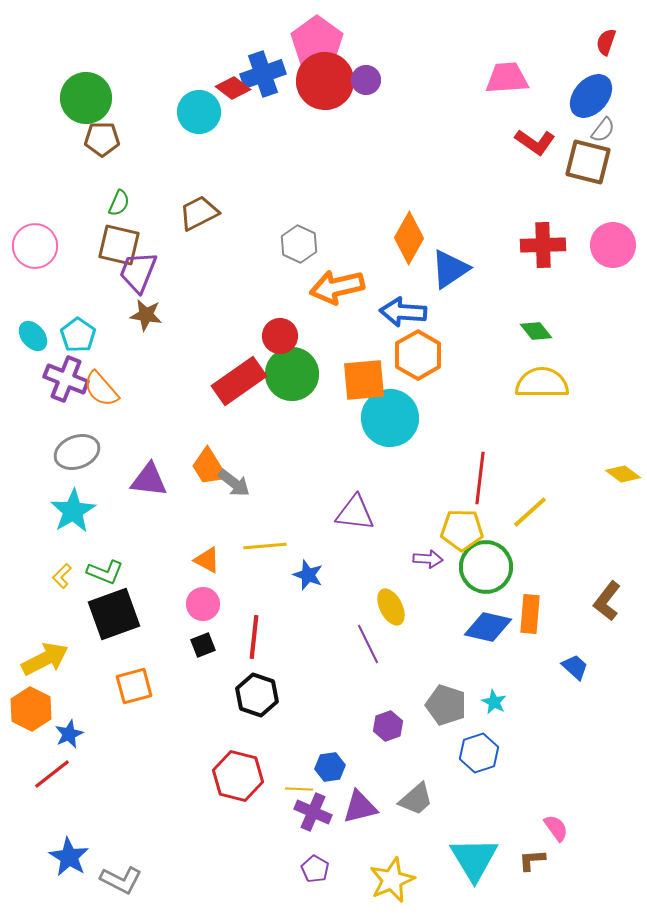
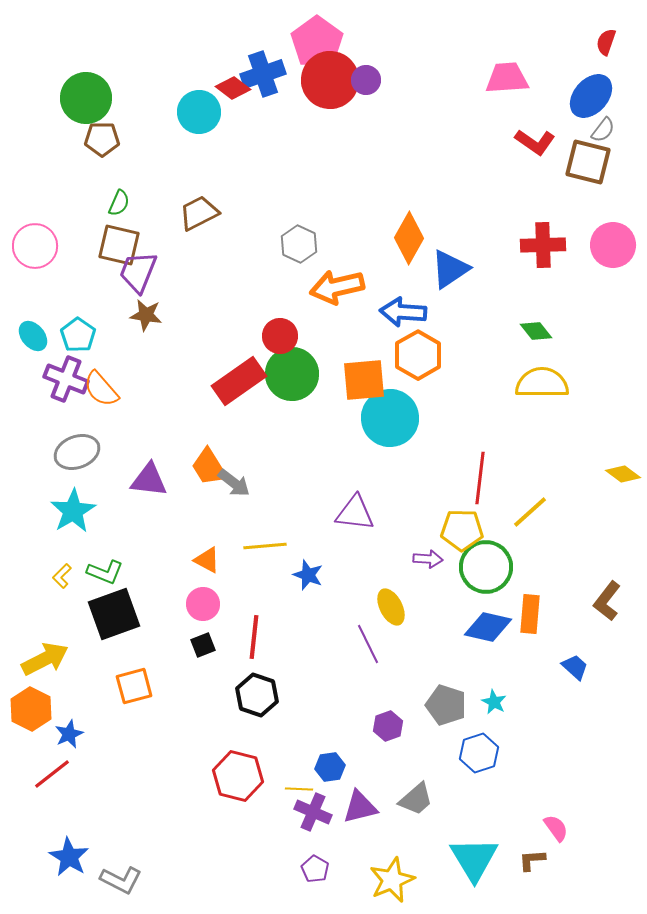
red circle at (325, 81): moved 5 px right, 1 px up
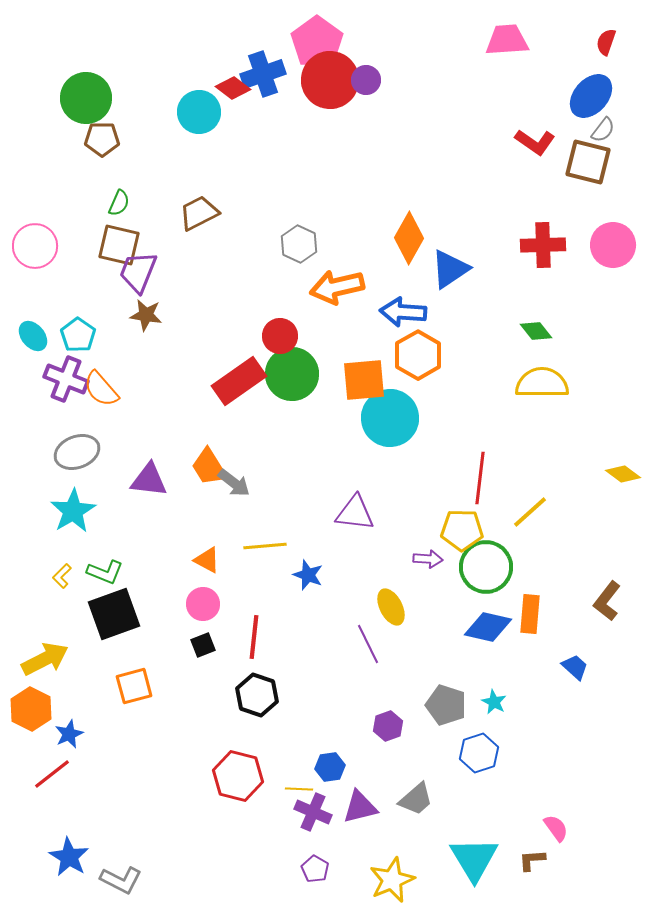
pink trapezoid at (507, 78): moved 38 px up
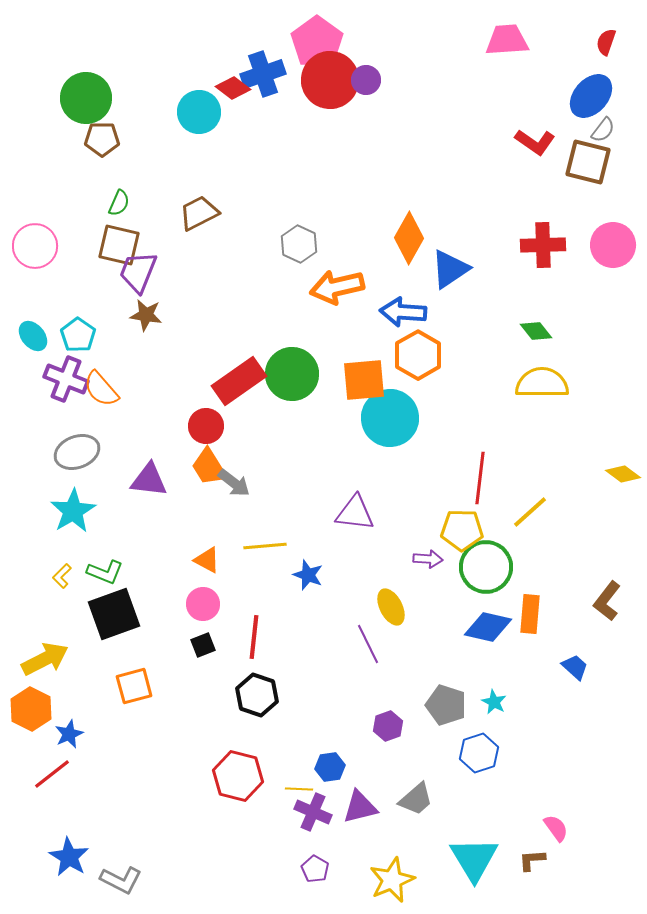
red circle at (280, 336): moved 74 px left, 90 px down
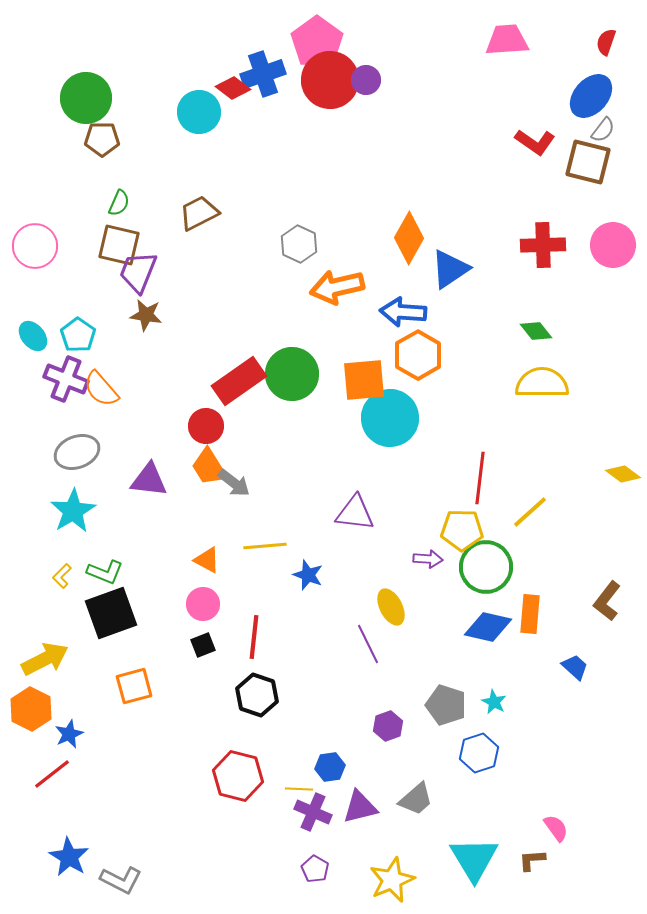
black square at (114, 614): moved 3 px left, 1 px up
